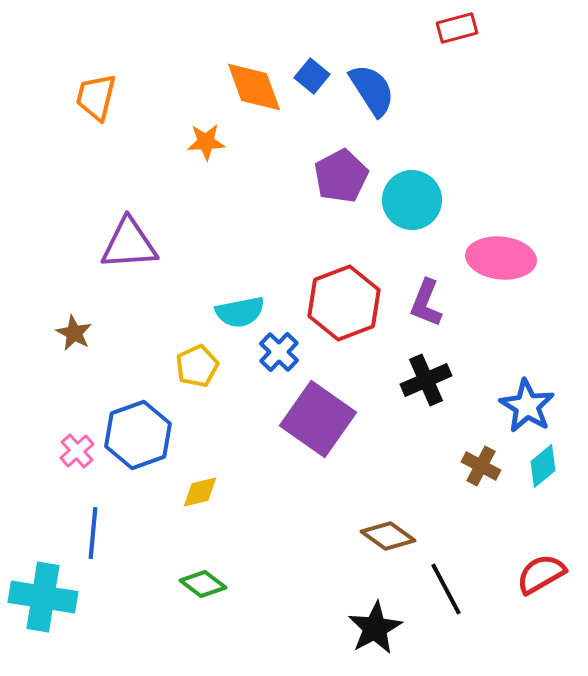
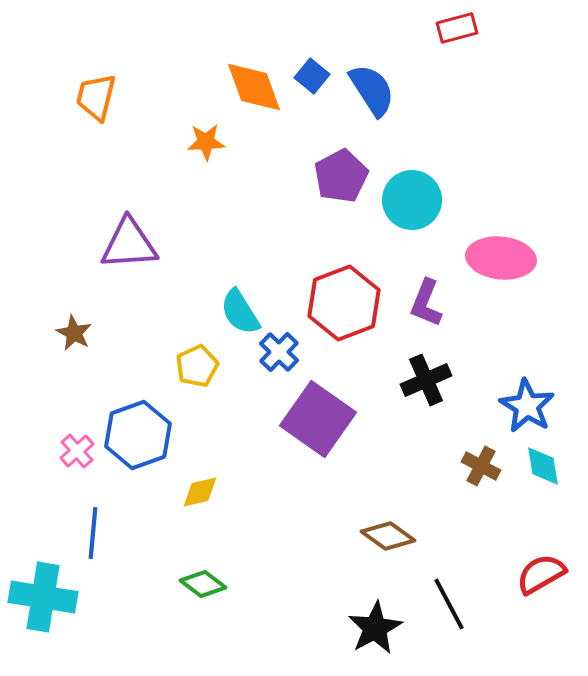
cyan semicircle: rotated 69 degrees clockwise
cyan diamond: rotated 60 degrees counterclockwise
black line: moved 3 px right, 15 px down
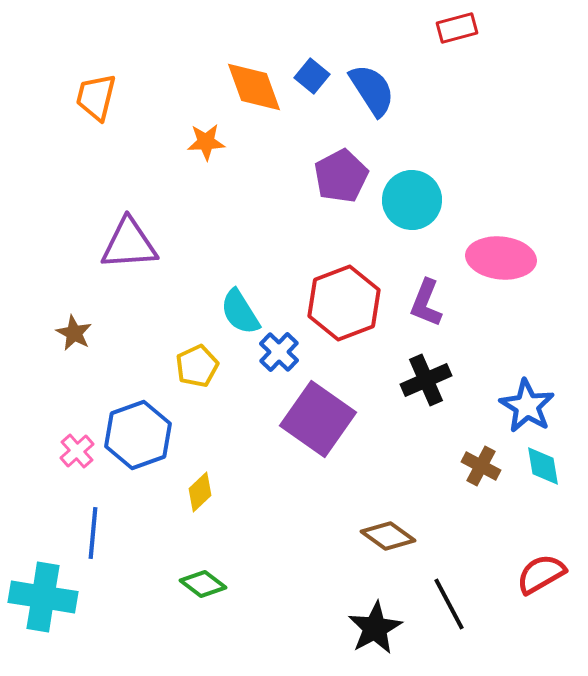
yellow diamond: rotated 30 degrees counterclockwise
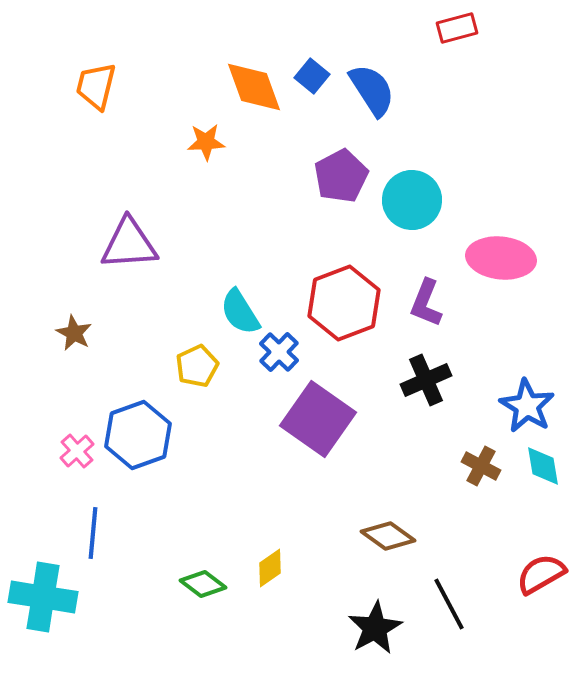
orange trapezoid: moved 11 px up
yellow diamond: moved 70 px right, 76 px down; rotated 9 degrees clockwise
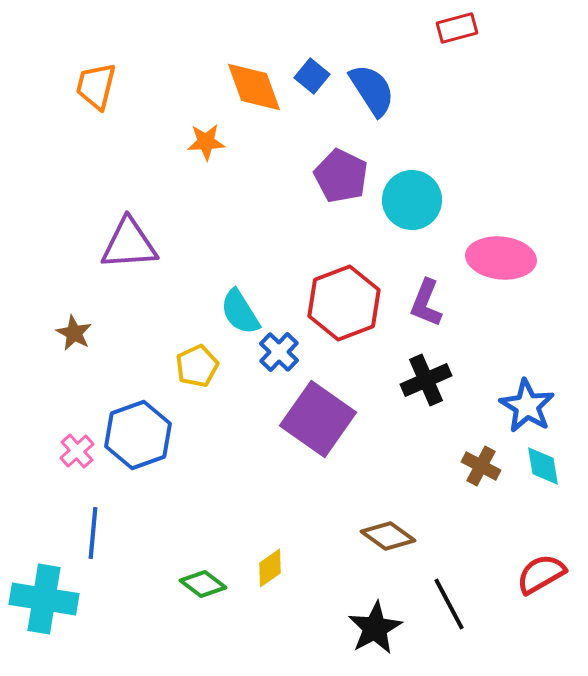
purple pentagon: rotated 18 degrees counterclockwise
cyan cross: moved 1 px right, 2 px down
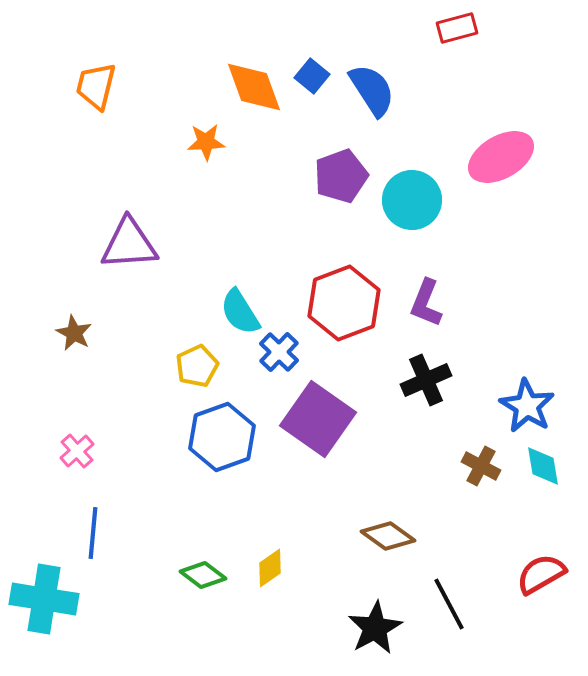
purple pentagon: rotated 26 degrees clockwise
pink ellipse: moved 101 px up; rotated 36 degrees counterclockwise
blue hexagon: moved 84 px right, 2 px down
green diamond: moved 9 px up
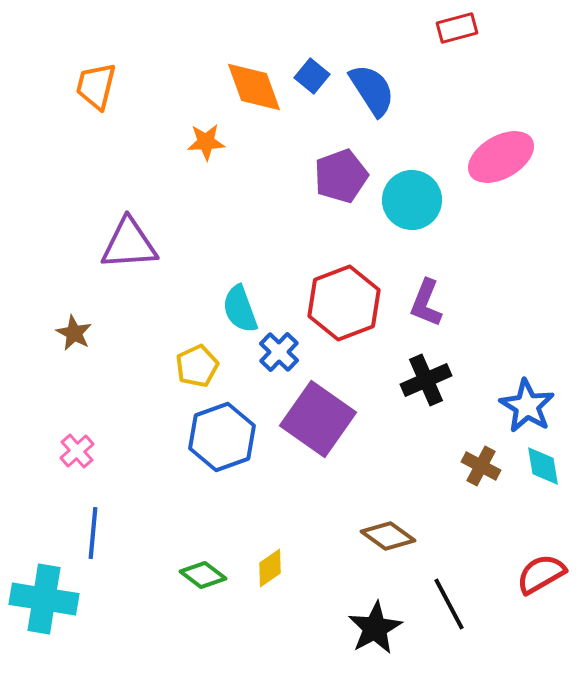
cyan semicircle: moved 3 px up; rotated 12 degrees clockwise
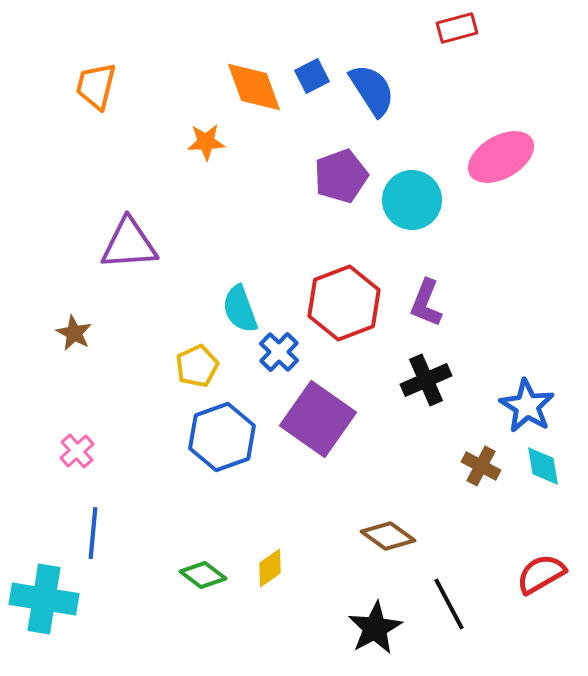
blue square: rotated 24 degrees clockwise
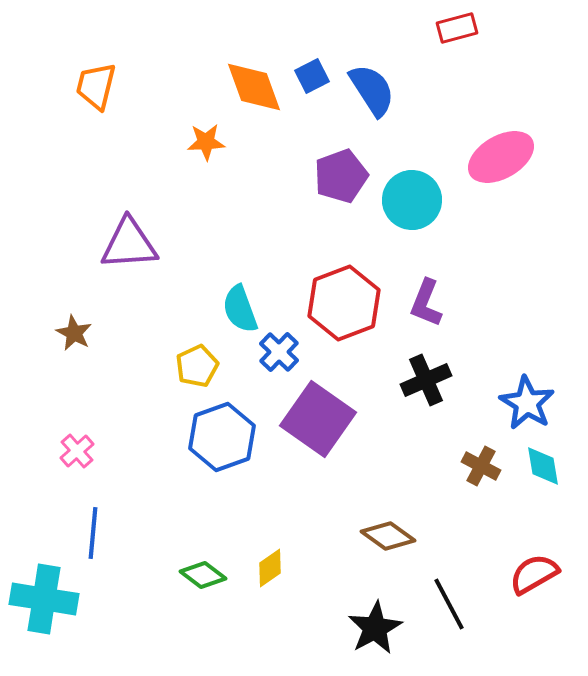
blue star: moved 3 px up
red semicircle: moved 7 px left
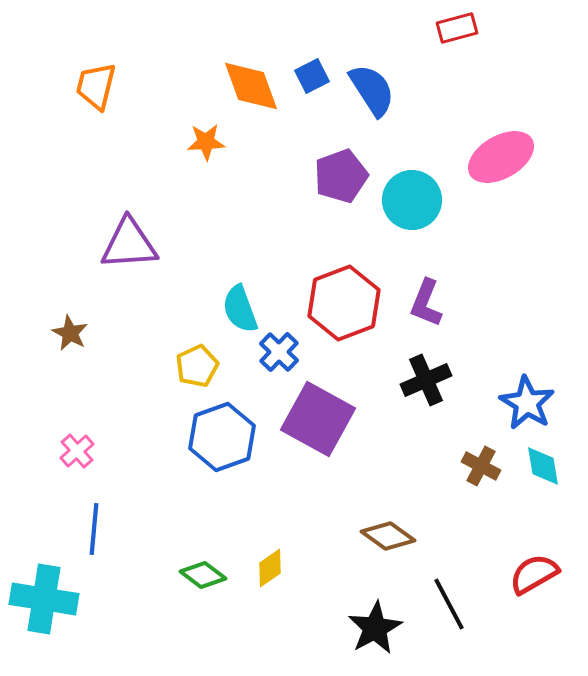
orange diamond: moved 3 px left, 1 px up
brown star: moved 4 px left
purple square: rotated 6 degrees counterclockwise
blue line: moved 1 px right, 4 px up
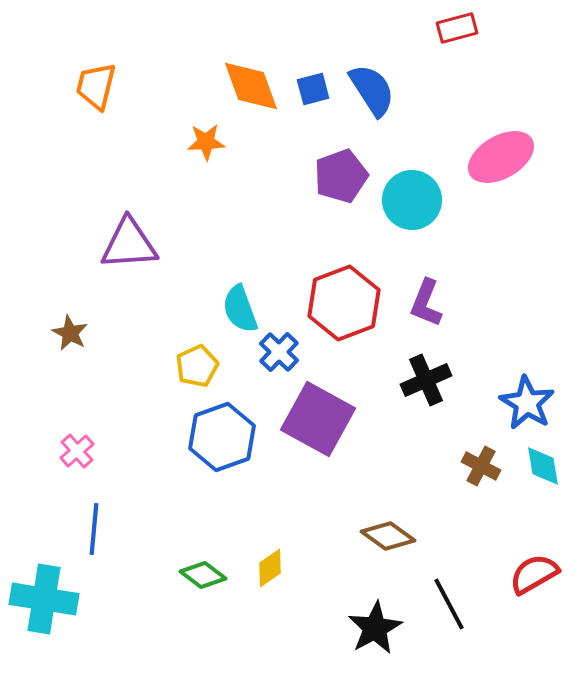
blue square: moved 1 px right, 13 px down; rotated 12 degrees clockwise
